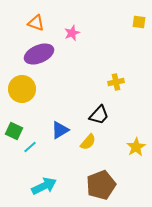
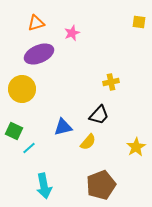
orange triangle: rotated 36 degrees counterclockwise
yellow cross: moved 5 px left
blue triangle: moved 3 px right, 3 px up; rotated 18 degrees clockwise
cyan line: moved 1 px left, 1 px down
cyan arrow: rotated 105 degrees clockwise
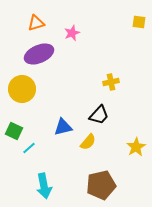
brown pentagon: rotated 8 degrees clockwise
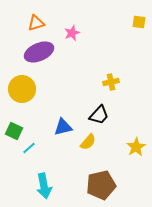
purple ellipse: moved 2 px up
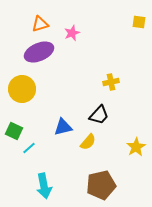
orange triangle: moved 4 px right, 1 px down
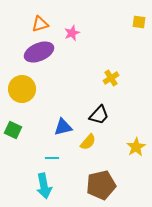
yellow cross: moved 4 px up; rotated 21 degrees counterclockwise
green square: moved 1 px left, 1 px up
cyan line: moved 23 px right, 10 px down; rotated 40 degrees clockwise
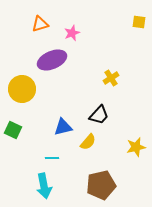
purple ellipse: moved 13 px right, 8 px down
yellow star: rotated 18 degrees clockwise
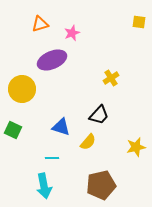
blue triangle: moved 2 px left; rotated 30 degrees clockwise
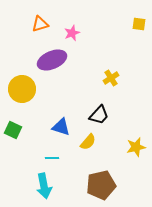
yellow square: moved 2 px down
